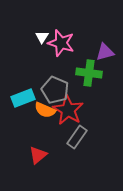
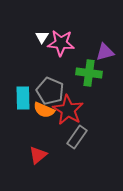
pink star: rotated 12 degrees counterclockwise
gray pentagon: moved 5 px left, 1 px down
cyan rectangle: rotated 70 degrees counterclockwise
orange semicircle: moved 1 px left
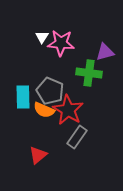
cyan rectangle: moved 1 px up
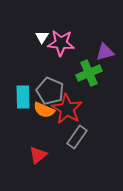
green cross: rotated 30 degrees counterclockwise
red star: moved 1 px left, 1 px up
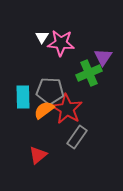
purple triangle: moved 2 px left, 5 px down; rotated 42 degrees counterclockwise
gray pentagon: rotated 20 degrees counterclockwise
orange semicircle: rotated 120 degrees clockwise
